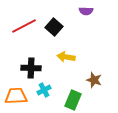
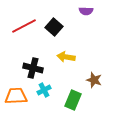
black cross: moved 2 px right; rotated 12 degrees clockwise
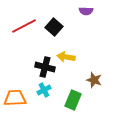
black cross: moved 12 px right, 1 px up
orange trapezoid: moved 1 px left, 2 px down
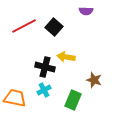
orange trapezoid: rotated 15 degrees clockwise
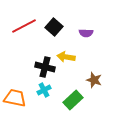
purple semicircle: moved 22 px down
green rectangle: rotated 24 degrees clockwise
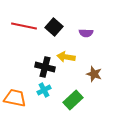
red line: rotated 40 degrees clockwise
brown star: moved 6 px up
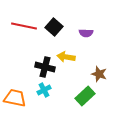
brown star: moved 5 px right
green rectangle: moved 12 px right, 4 px up
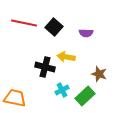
red line: moved 3 px up
cyan cross: moved 18 px right
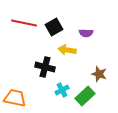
black square: rotated 18 degrees clockwise
yellow arrow: moved 1 px right, 7 px up
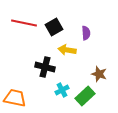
purple semicircle: rotated 96 degrees counterclockwise
